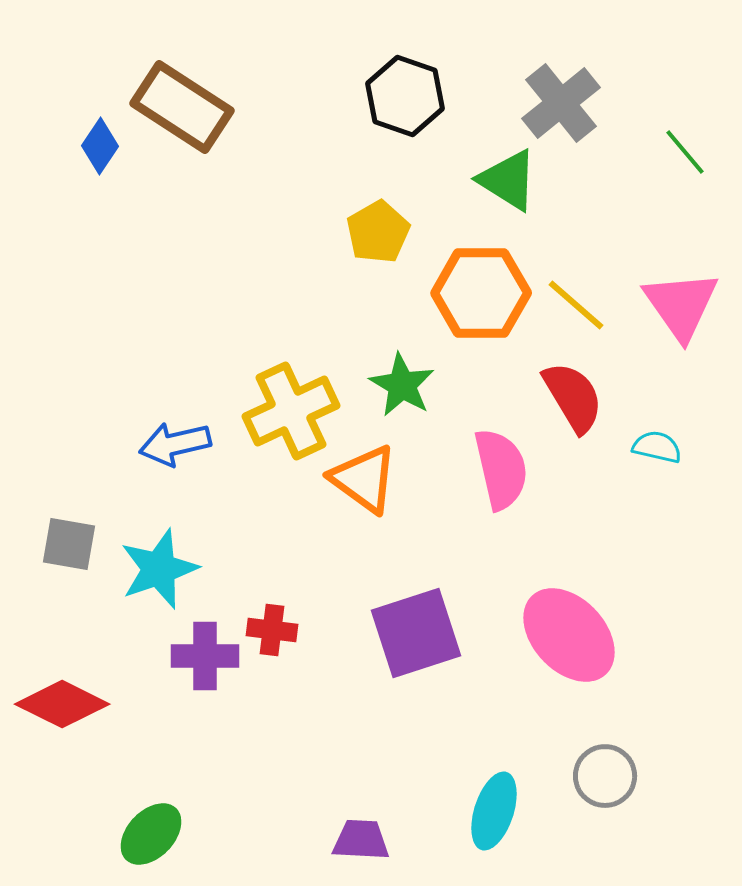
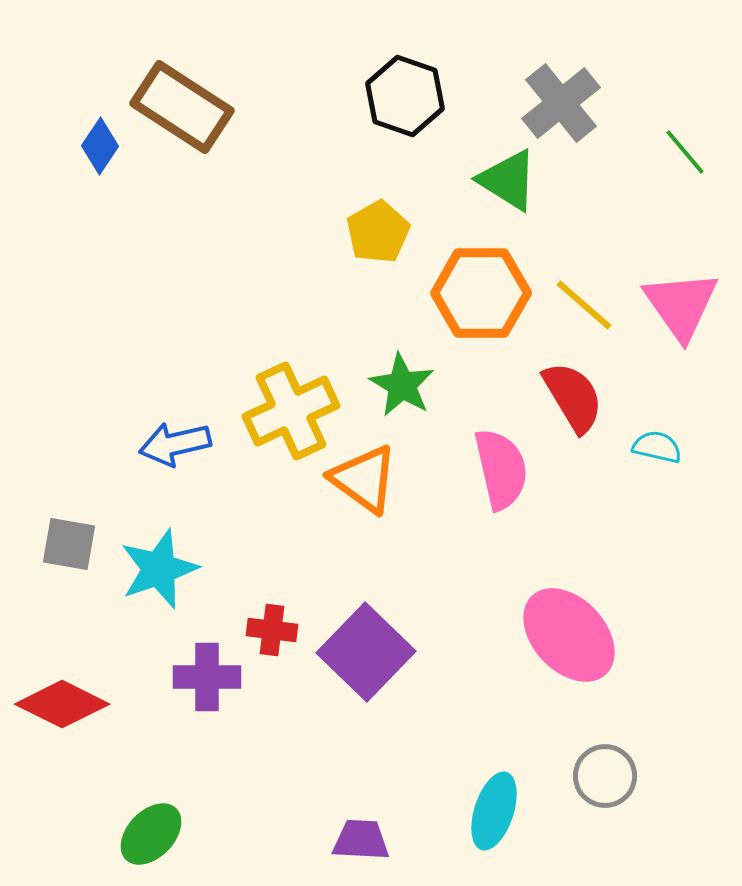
yellow line: moved 8 px right
purple square: moved 50 px left, 19 px down; rotated 28 degrees counterclockwise
purple cross: moved 2 px right, 21 px down
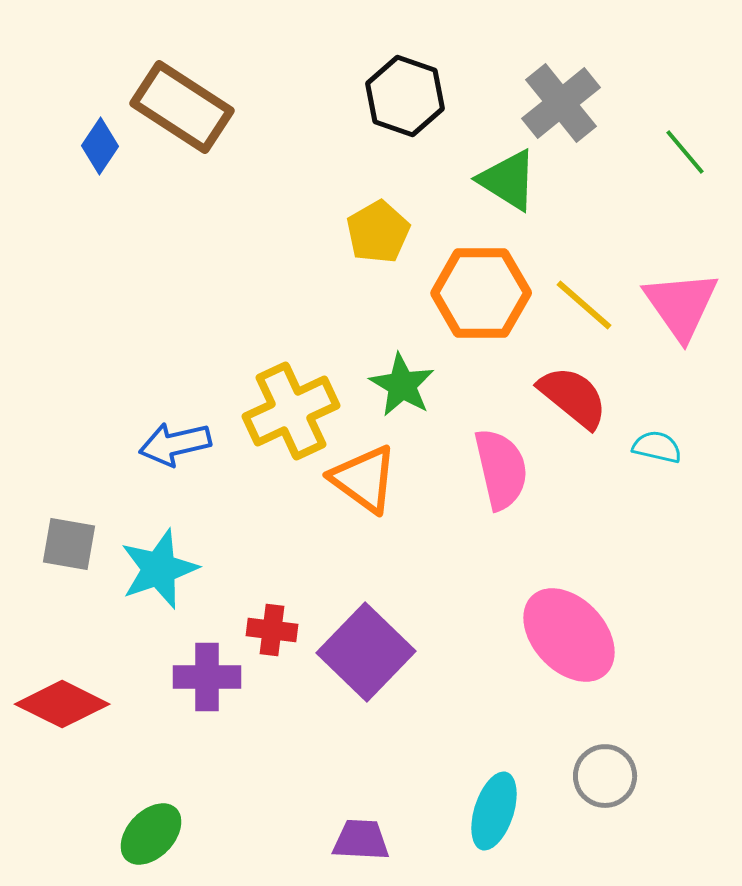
red semicircle: rotated 20 degrees counterclockwise
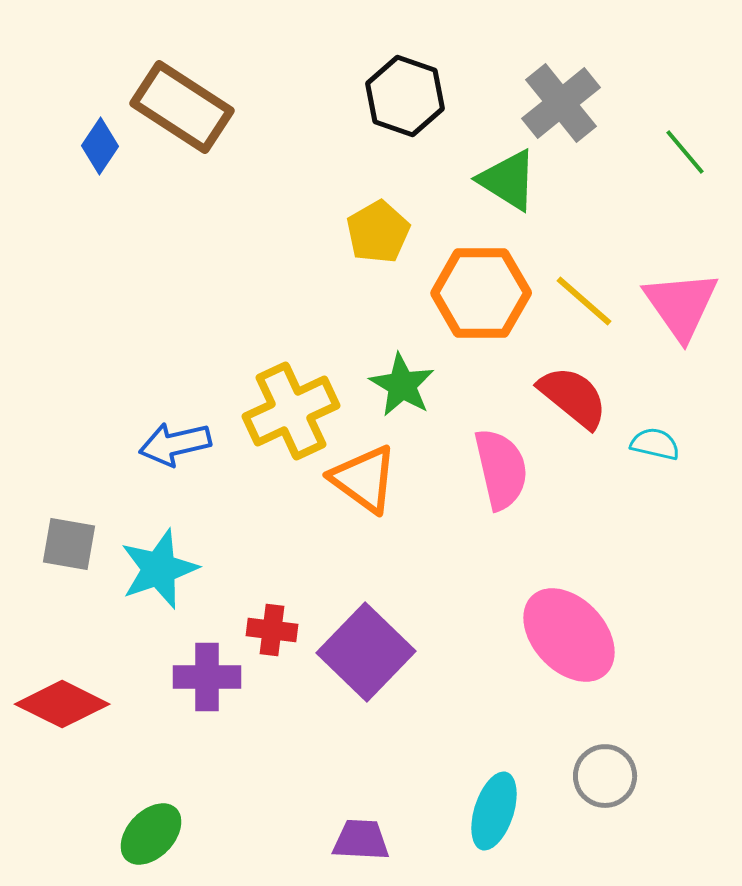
yellow line: moved 4 px up
cyan semicircle: moved 2 px left, 3 px up
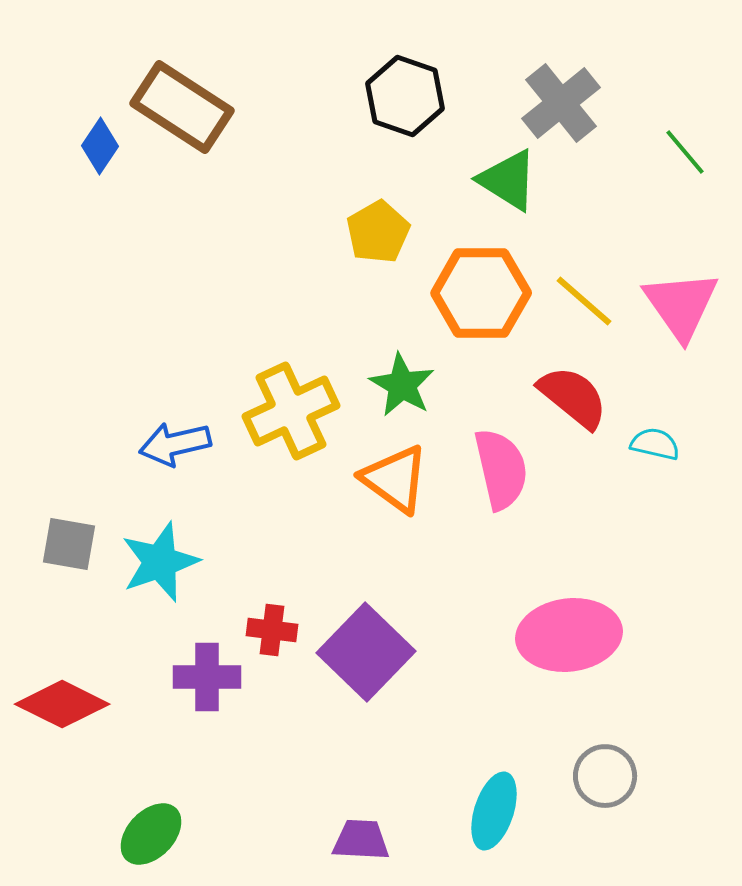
orange triangle: moved 31 px right
cyan star: moved 1 px right, 7 px up
pink ellipse: rotated 54 degrees counterclockwise
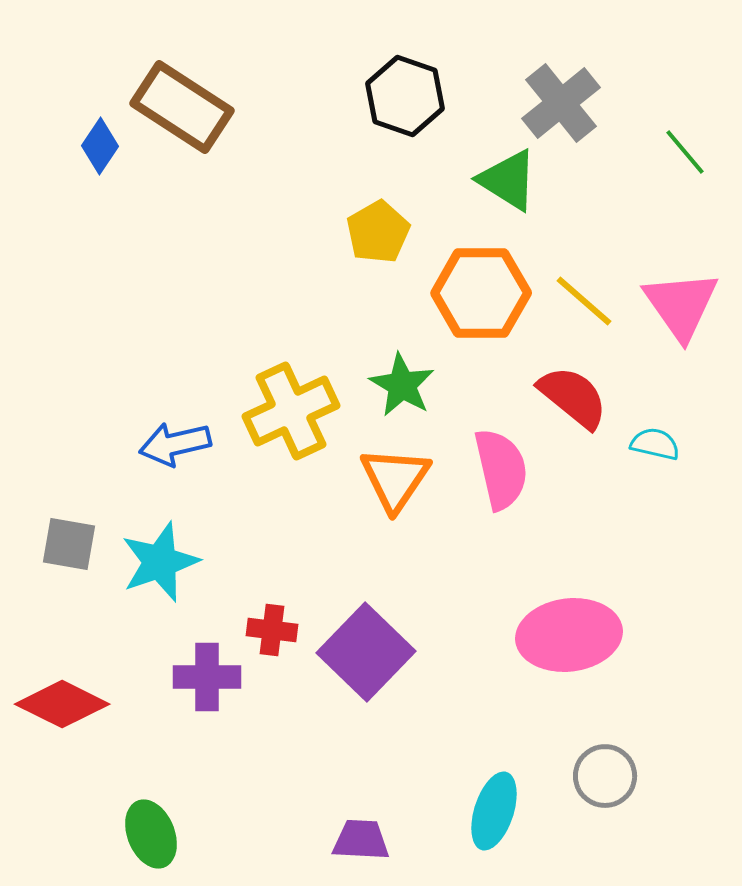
orange triangle: rotated 28 degrees clockwise
green ellipse: rotated 66 degrees counterclockwise
